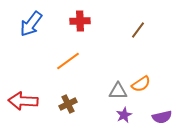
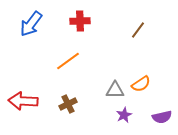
gray triangle: moved 3 px left, 1 px up
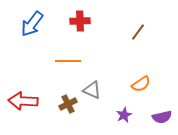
blue arrow: moved 1 px right
brown line: moved 2 px down
orange line: rotated 35 degrees clockwise
gray triangle: moved 23 px left; rotated 24 degrees clockwise
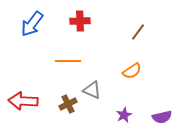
orange semicircle: moved 9 px left, 13 px up
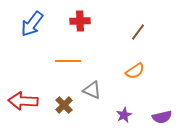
orange semicircle: moved 3 px right
brown cross: moved 4 px left, 1 px down; rotated 18 degrees counterclockwise
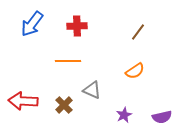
red cross: moved 3 px left, 5 px down
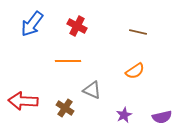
red cross: rotated 30 degrees clockwise
brown line: rotated 66 degrees clockwise
brown cross: moved 1 px right, 3 px down; rotated 12 degrees counterclockwise
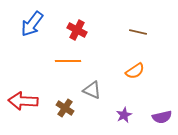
red cross: moved 4 px down
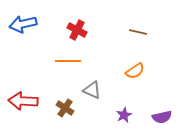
blue arrow: moved 9 px left; rotated 40 degrees clockwise
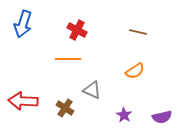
blue arrow: rotated 60 degrees counterclockwise
orange line: moved 2 px up
purple star: rotated 14 degrees counterclockwise
